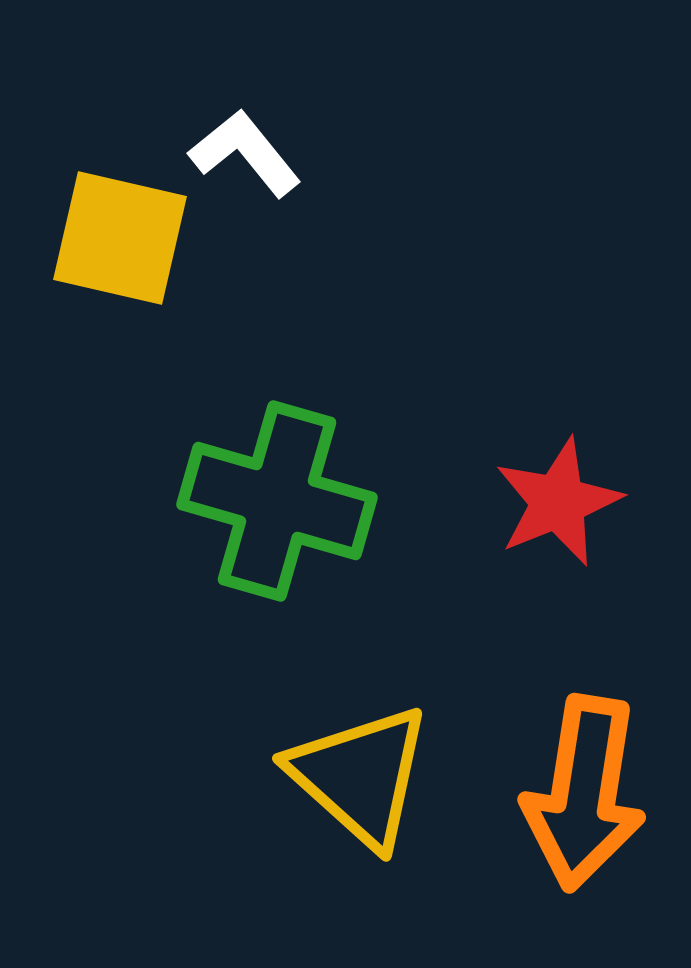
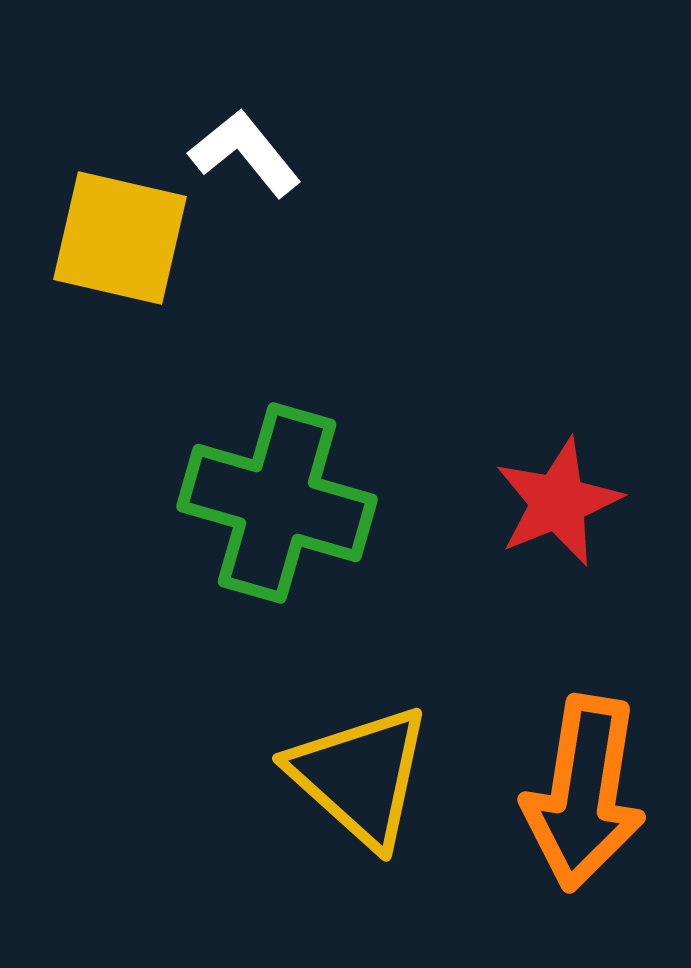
green cross: moved 2 px down
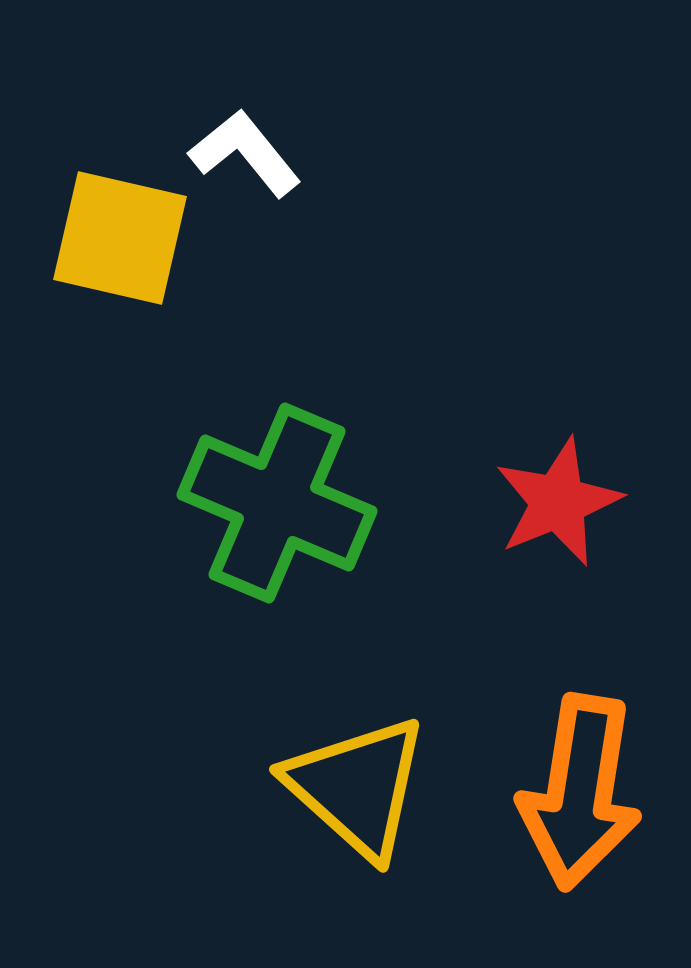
green cross: rotated 7 degrees clockwise
yellow triangle: moved 3 px left, 11 px down
orange arrow: moved 4 px left, 1 px up
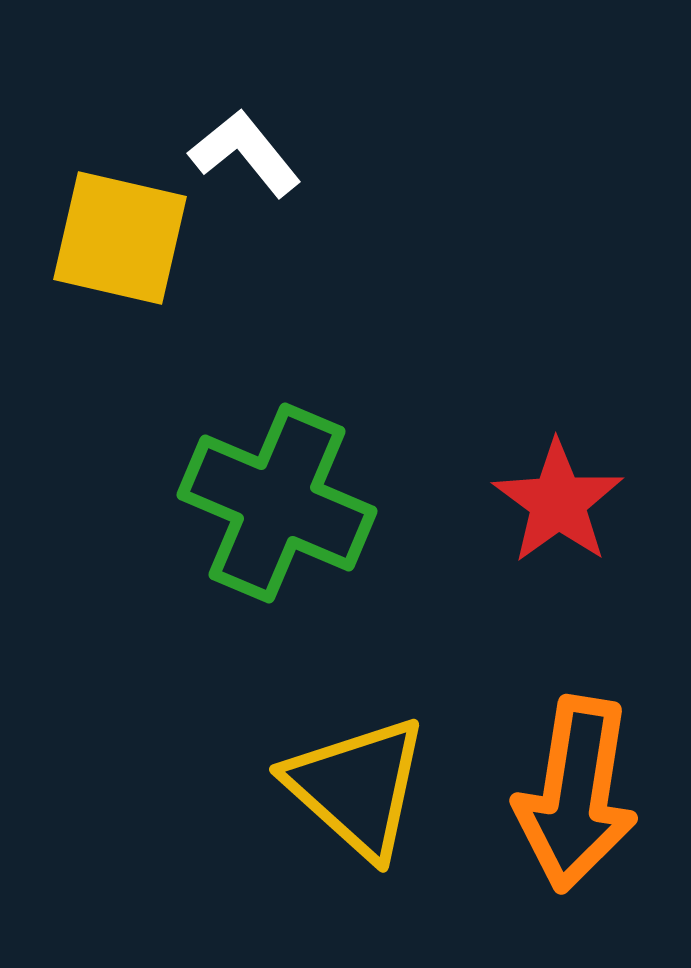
red star: rotated 14 degrees counterclockwise
orange arrow: moved 4 px left, 2 px down
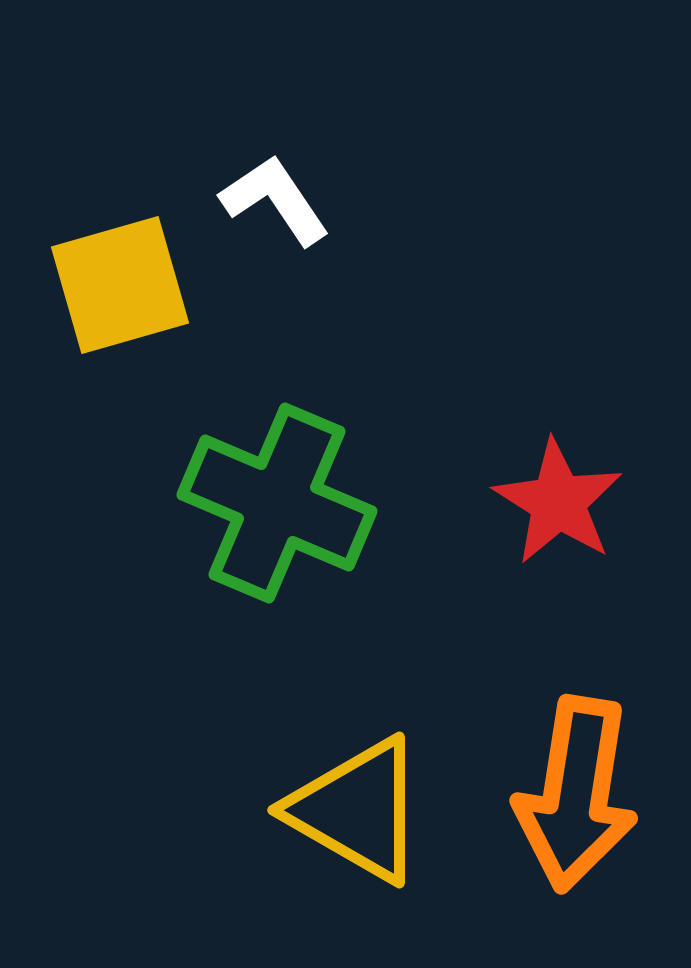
white L-shape: moved 30 px right, 47 px down; rotated 5 degrees clockwise
yellow square: moved 47 px down; rotated 29 degrees counterclockwise
red star: rotated 4 degrees counterclockwise
yellow triangle: moved 23 px down; rotated 12 degrees counterclockwise
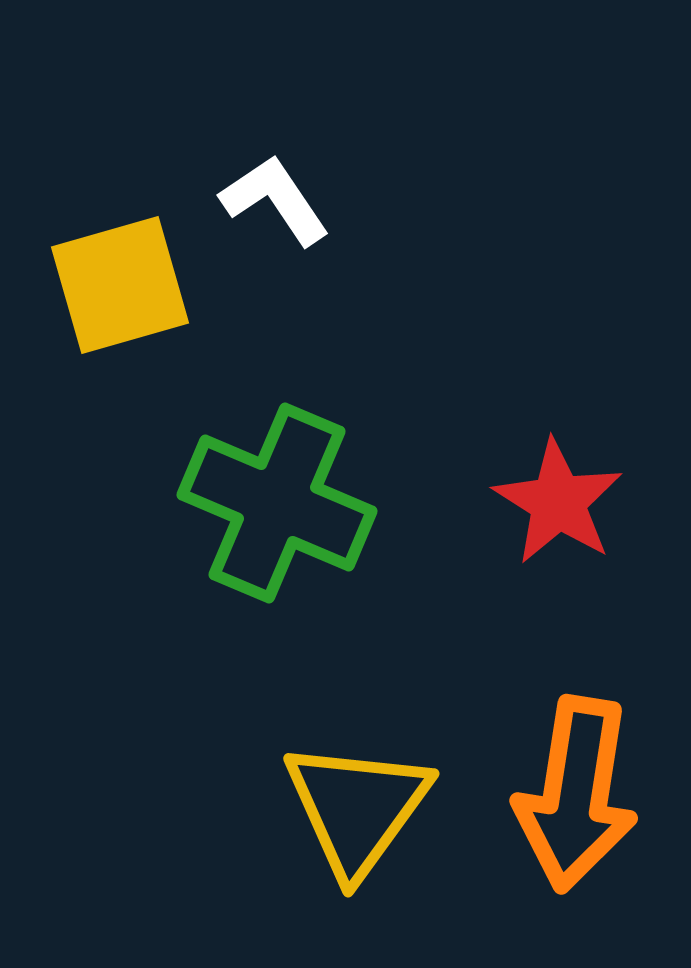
yellow triangle: moved 2 px up; rotated 36 degrees clockwise
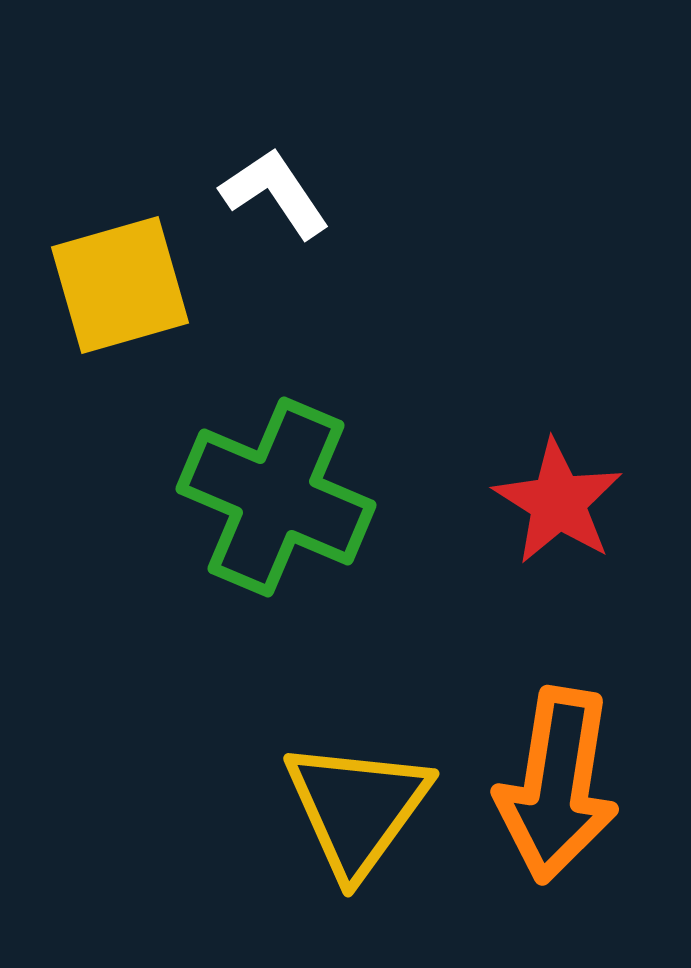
white L-shape: moved 7 px up
green cross: moved 1 px left, 6 px up
orange arrow: moved 19 px left, 9 px up
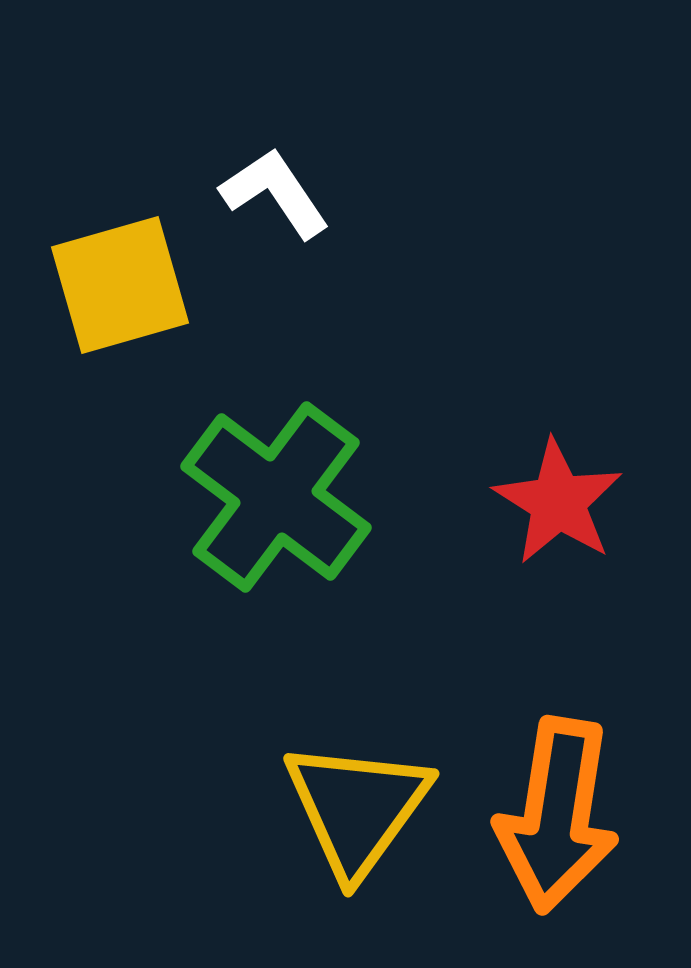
green cross: rotated 14 degrees clockwise
orange arrow: moved 30 px down
